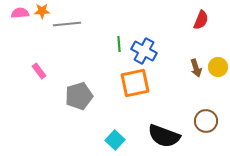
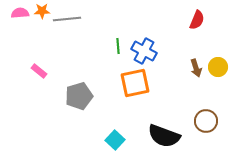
red semicircle: moved 4 px left
gray line: moved 5 px up
green line: moved 1 px left, 2 px down
pink rectangle: rotated 14 degrees counterclockwise
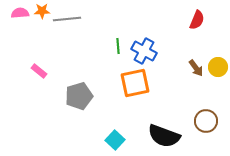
brown arrow: rotated 18 degrees counterclockwise
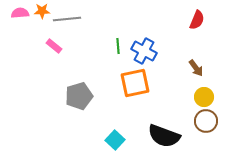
yellow circle: moved 14 px left, 30 px down
pink rectangle: moved 15 px right, 25 px up
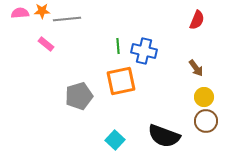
pink rectangle: moved 8 px left, 2 px up
blue cross: rotated 15 degrees counterclockwise
orange square: moved 14 px left, 2 px up
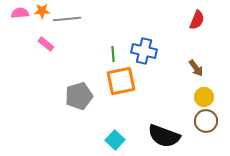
green line: moved 5 px left, 8 px down
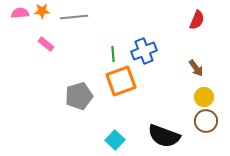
gray line: moved 7 px right, 2 px up
blue cross: rotated 35 degrees counterclockwise
orange square: rotated 8 degrees counterclockwise
